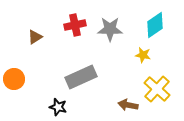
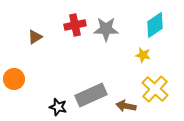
gray star: moved 4 px left
gray rectangle: moved 10 px right, 18 px down
yellow cross: moved 2 px left
brown arrow: moved 2 px left, 1 px down
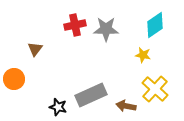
brown triangle: moved 12 px down; rotated 21 degrees counterclockwise
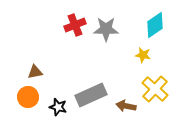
red cross: rotated 10 degrees counterclockwise
brown triangle: moved 23 px down; rotated 42 degrees clockwise
orange circle: moved 14 px right, 18 px down
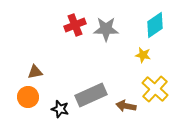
black star: moved 2 px right, 2 px down
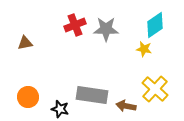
yellow star: moved 1 px right, 6 px up
brown triangle: moved 10 px left, 29 px up
gray rectangle: moved 1 px right; rotated 32 degrees clockwise
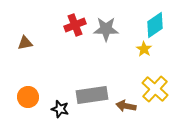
yellow star: rotated 21 degrees clockwise
gray rectangle: rotated 16 degrees counterclockwise
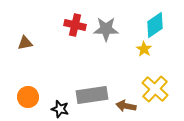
red cross: rotated 35 degrees clockwise
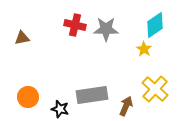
brown triangle: moved 3 px left, 5 px up
brown arrow: rotated 102 degrees clockwise
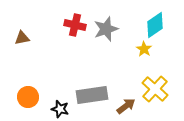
gray star: rotated 20 degrees counterclockwise
brown arrow: rotated 30 degrees clockwise
